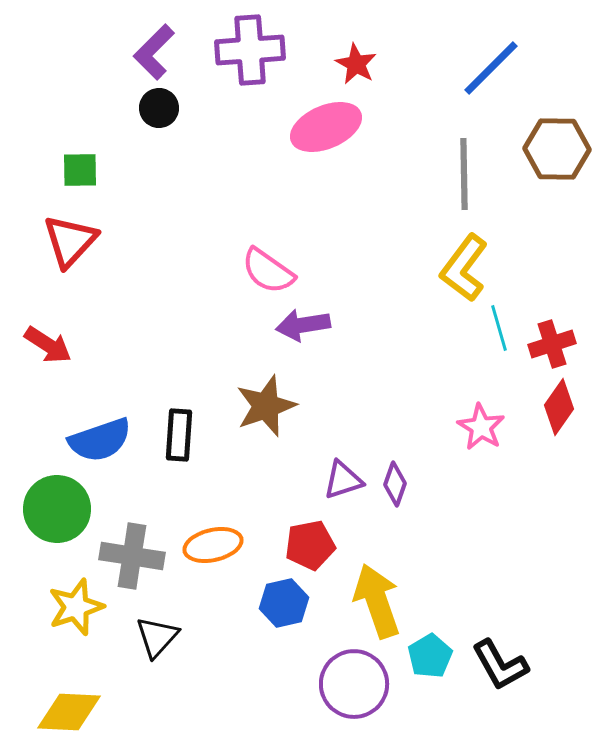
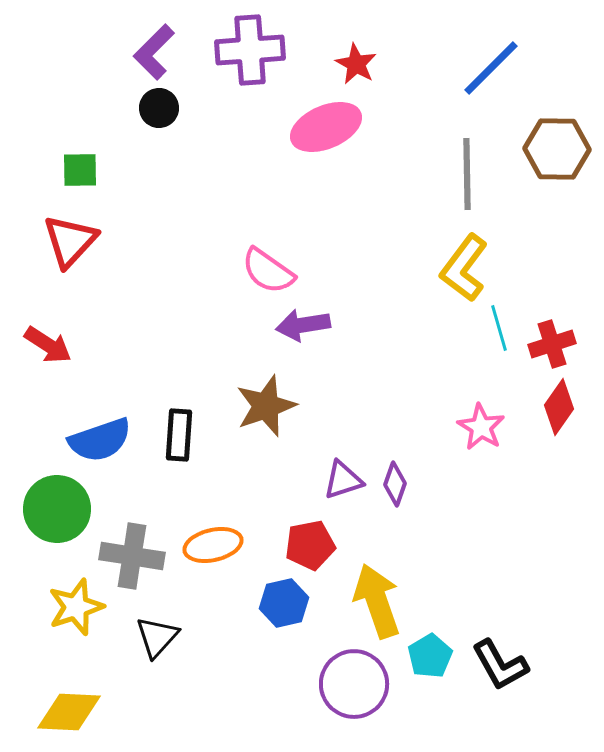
gray line: moved 3 px right
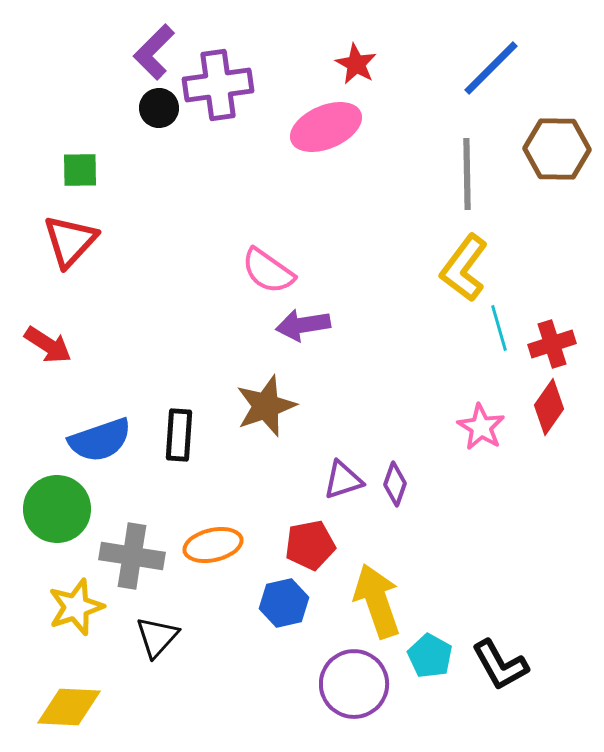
purple cross: moved 32 px left, 35 px down; rotated 4 degrees counterclockwise
red diamond: moved 10 px left
cyan pentagon: rotated 12 degrees counterclockwise
yellow diamond: moved 5 px up
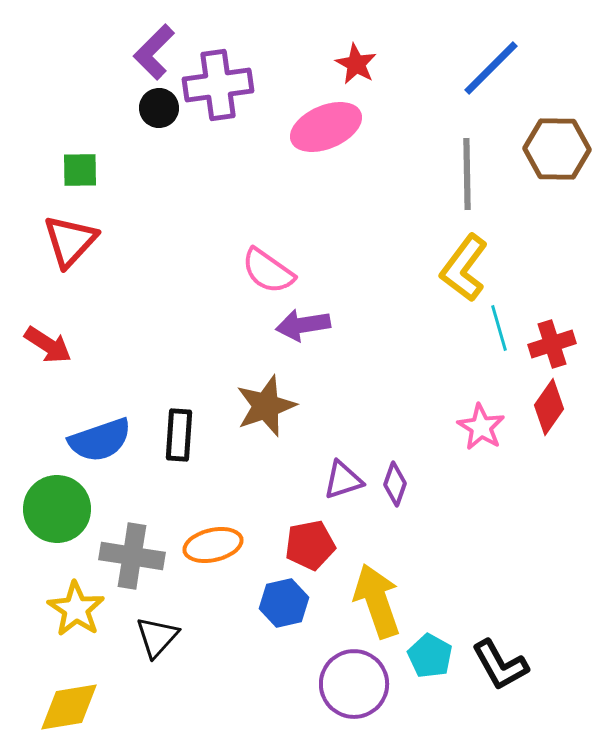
yellow star: moved 2 px down; rotated 20 degrees counterclockwise
yellow diamond: rotated 12 degrees counterclockwise
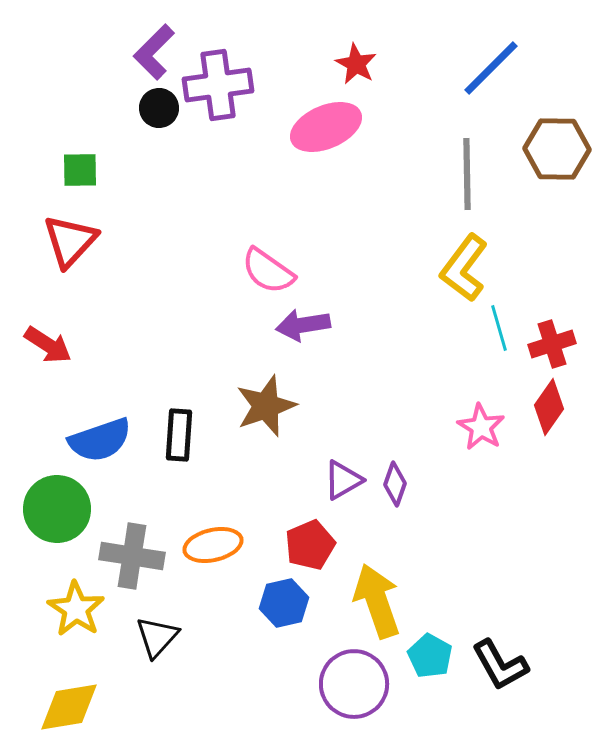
purple triangle: rotated 12 degrees counterclockwise
red pentagon: rotated 12 degrees counterclockwise
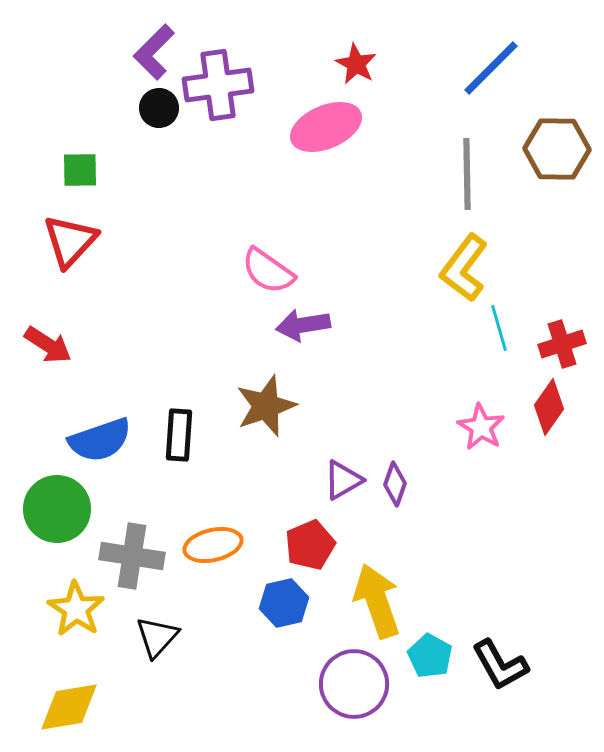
red cross: moved 10 px right
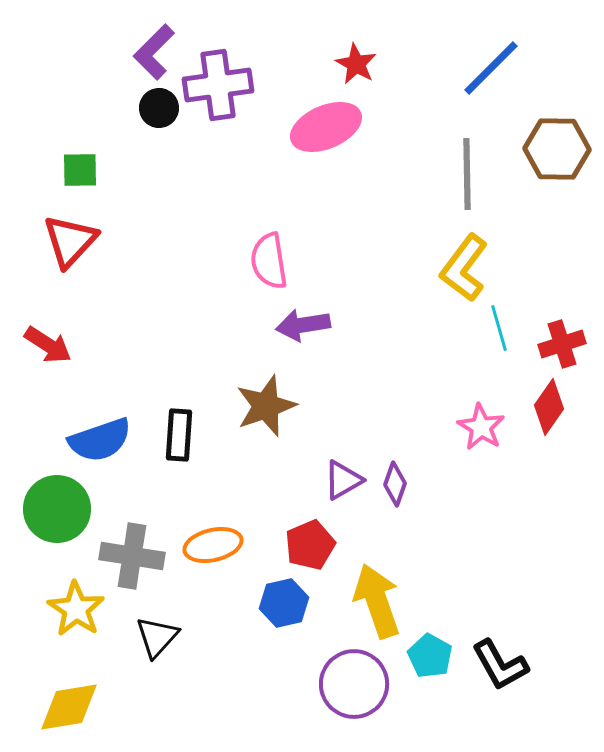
pink semicircle: moved 1 px right, 10 px up; rotated 46 degrees clockwise
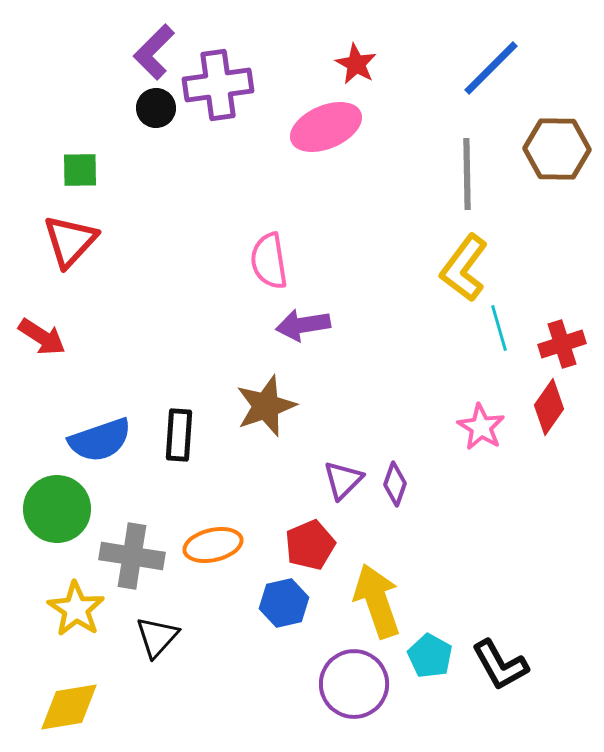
black circle: moved 3 px left
red arrow: moved 6 px left, 8 px up
purple triangle: rotated 15 degrees counterclockwise
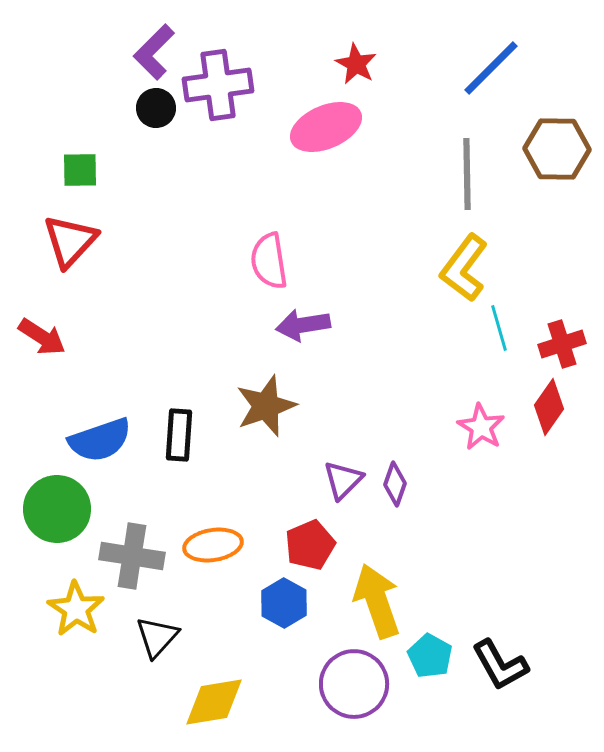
orange ellipse: rotated 4 degrees clockwise
blue hexagon: rotated 18 degrees counterclockwise
yellow diamond: moved 145 px right, 5 px up
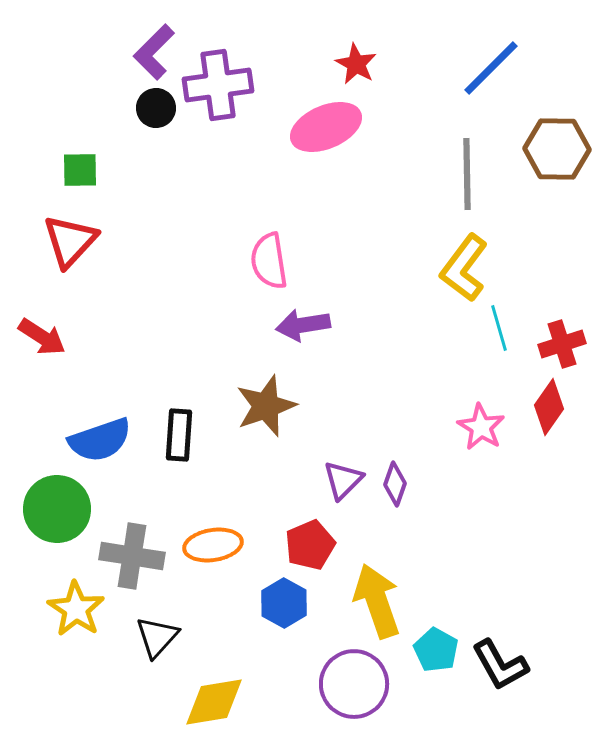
cyan pentagon: moved 6 px right, 6 px up
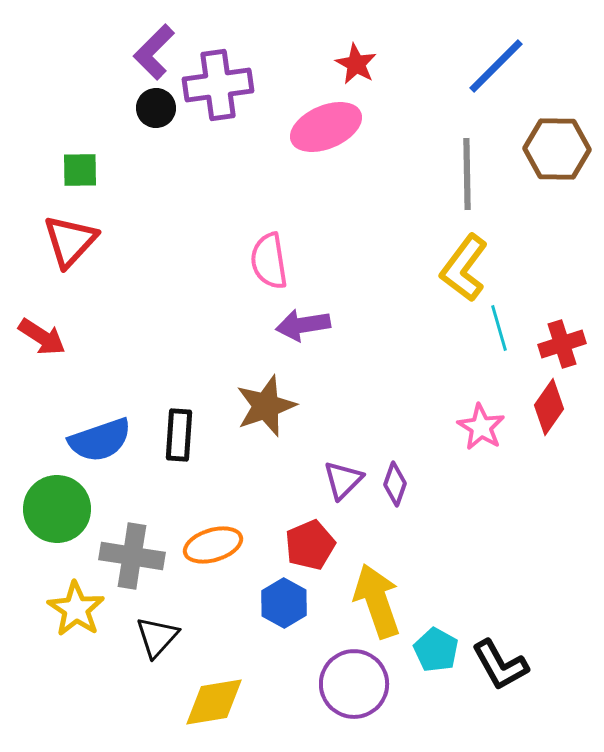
blue line: moved 5 px right, 2 px up
orange ellipse: rotated 8 degrees counterclockwise
